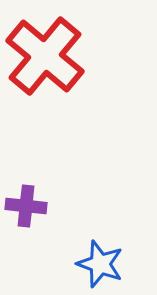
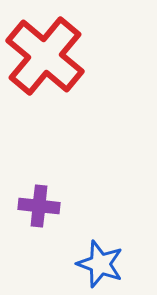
purple cross: moved 13 px right
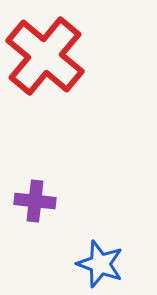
purple cross: moved 4 px left, 5 px up
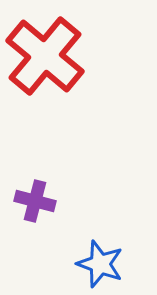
purple cross: rotated 9 degrees clockwise
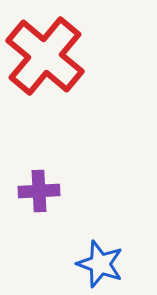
purple cross: moved 4 px right, 10 px up; rotated 18 degrees counterclockwise
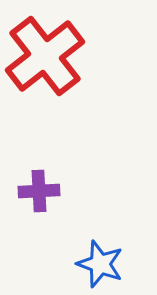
red cross: rotated 12 degrees clockwise
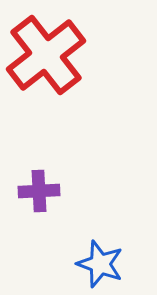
red cross: moved 1 px right, 1 px up
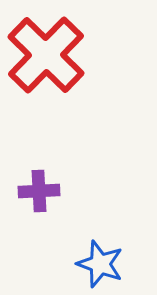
red cross: rotated 8 degrees counterclockwise
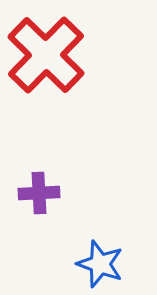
purple cross: moved 2 px down
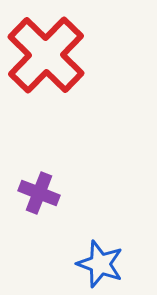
purple cross: rotated 24 degrees clockwise
